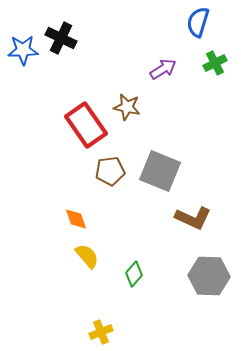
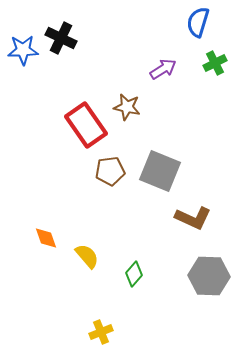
orange diamond: moved 30 px left, 19 px down
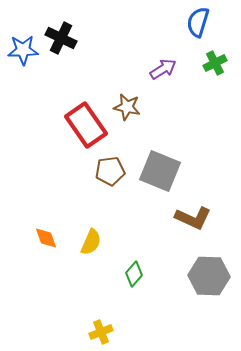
yellow semicircle: moved 4 px right, 14 px up; rotated 64 degrees clockwise
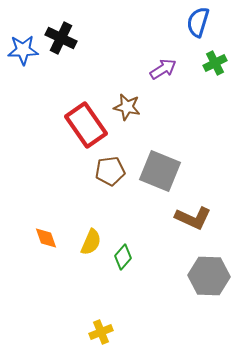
green diamond: moved 11 px left, 17 px up
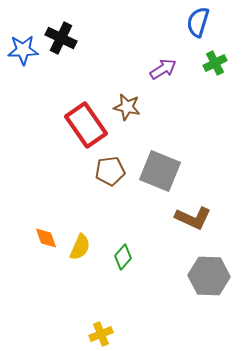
yellow semicircle: moved 11 px left, 5 px down
yellow cross: moved 2 px down
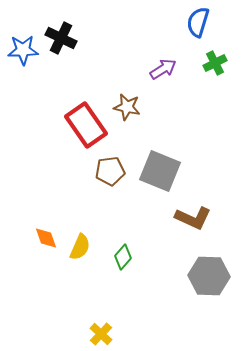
yellow cross: rotated 25 degrees counterclockwise
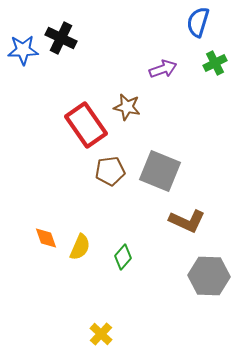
purple arrow: rotated 12 degrees clockwise
brown L-shape: moved 6 px left, 3 px down
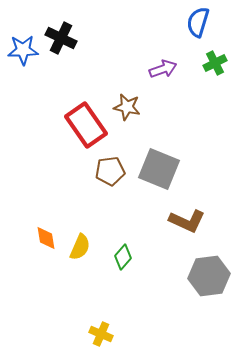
gray square: moved 1 px left, 2 px up
orange diamond: rotated 10 degrees clockwise
gray hexagon: rotated 9 degrees counterclockwise
yellow cross: rotated 20 degrees counterclockwise
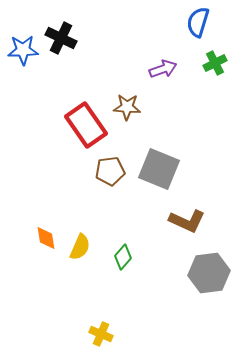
brown star: rotated 8 degrees counterclockwise
gray hexagon: moved 3 px up
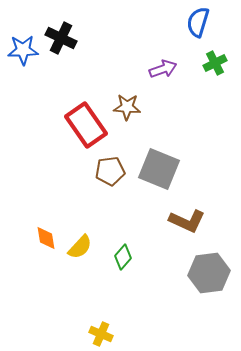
yellow semicircle: rotated 20 degrees clockwise
